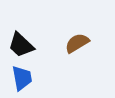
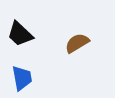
black trapezoid: moved 1 px left, 11 px up
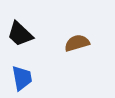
brown semicircle: rotated 15 degrees clockwise
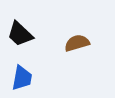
blue trapezoid: rotated 20 degrees clockwise
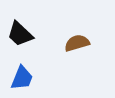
blue trapezoid: rotated 12 degrees clockwise
